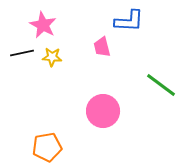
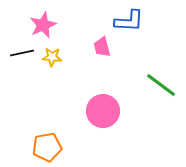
pink star: rotated 20 degrees clockwise
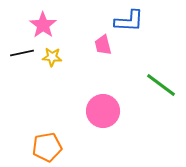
pink star: rotated 12 degrees counterclockwise
pink trapezoid: moved 1 px right, 2 px up
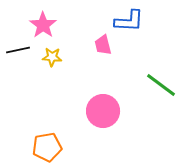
black line: moved 4 px left, 3 px up
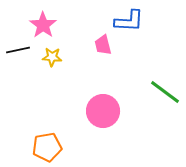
green line: moved 4 px right, 7 px down
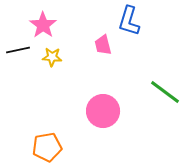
blue L-shape: rotated 104 degrees clockwise
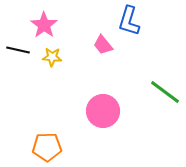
pink star: moved 1 px right
pink trapezoid: rotated 25 degrees counterclockwise
black line: rotated 25 degrees clockwise
orange pentagon: rotated 8 degrees clockwise
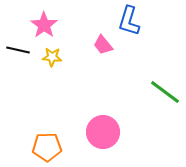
pink circle: moved 21 px down
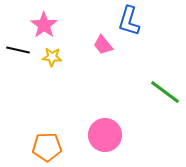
pink circle: moved 2 px right, 3 px down
